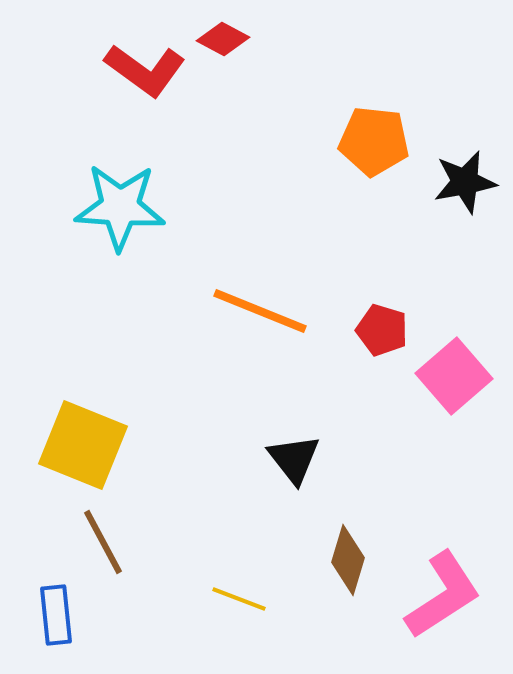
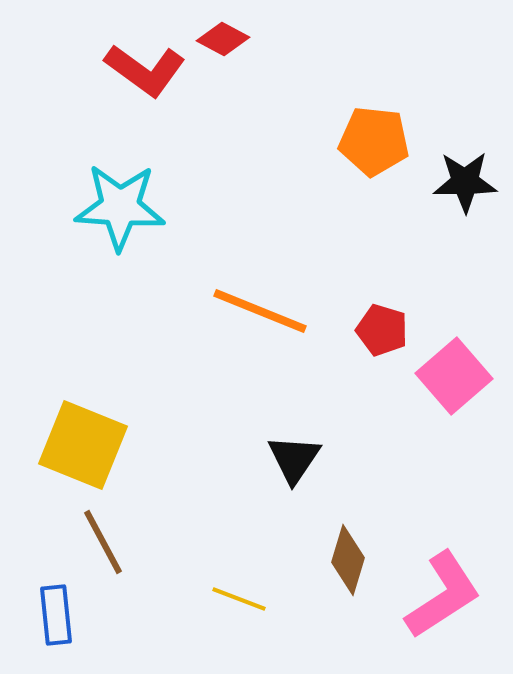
black star: rotated 10 degrees clockwise
black triangle: rotated 12 degrees clockwise
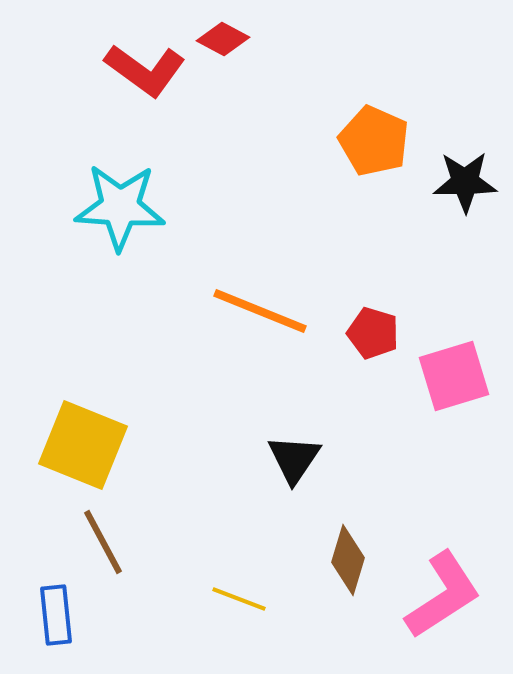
orange pentagon: rotated 18 degrees clockwise
red pentagon: moved 9 px left, 3 px down
pink square: rotated 24 degrees clockwise
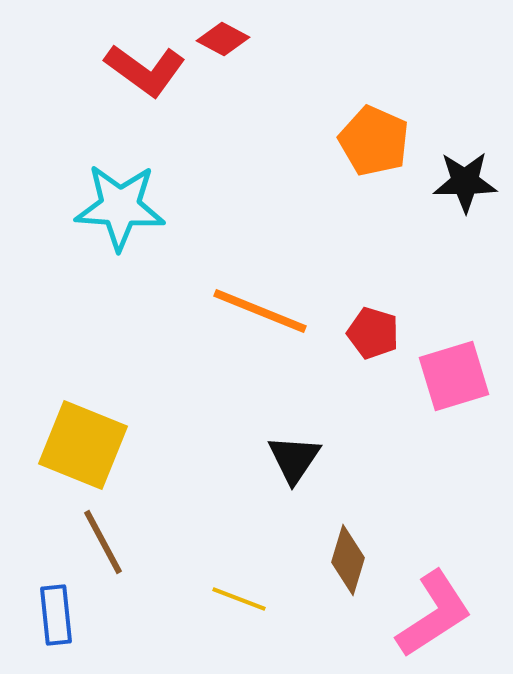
pink L-shape: moved 9 px left, 19 px down
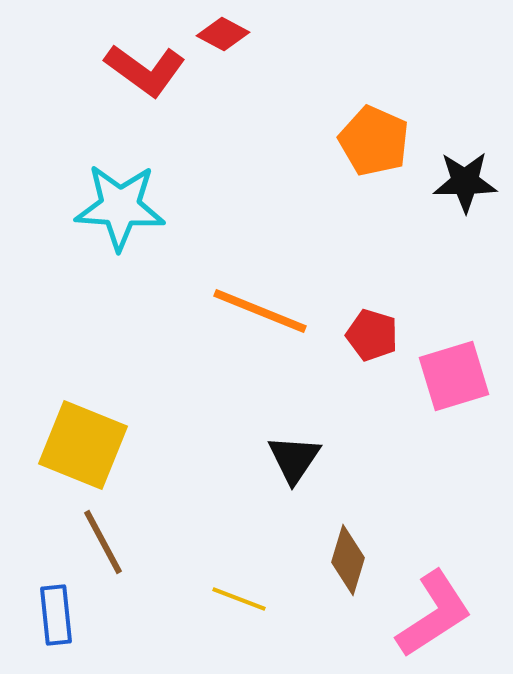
red diamond: moved 5 px up
red pentagon: moved 1 px left, 2 px down
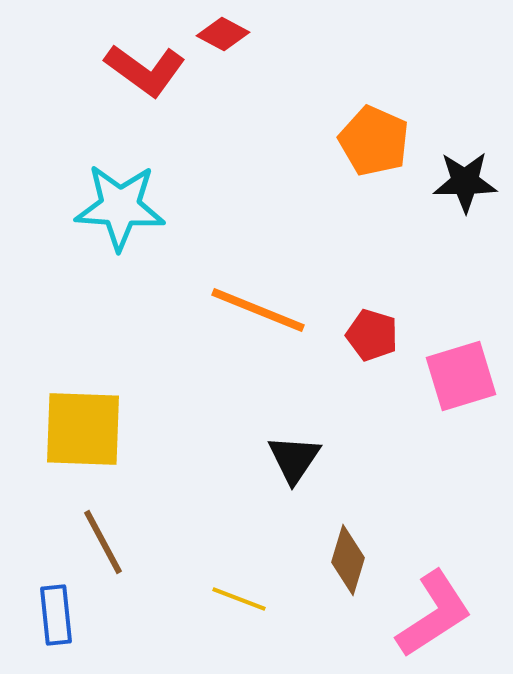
orange line: moved 2 px left, 1 px up
pink square: moved 7 px right
yellow square: moved 16 px up; rotated 20 degrees counterclockwise
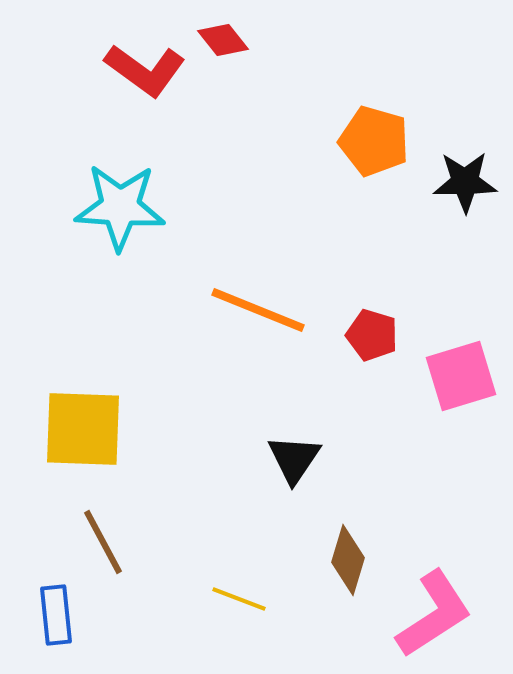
red diamond: moved 6 px down; rotated 24 degrees clockwise
orange pentagon: rotated 8 degrees counterclockwise
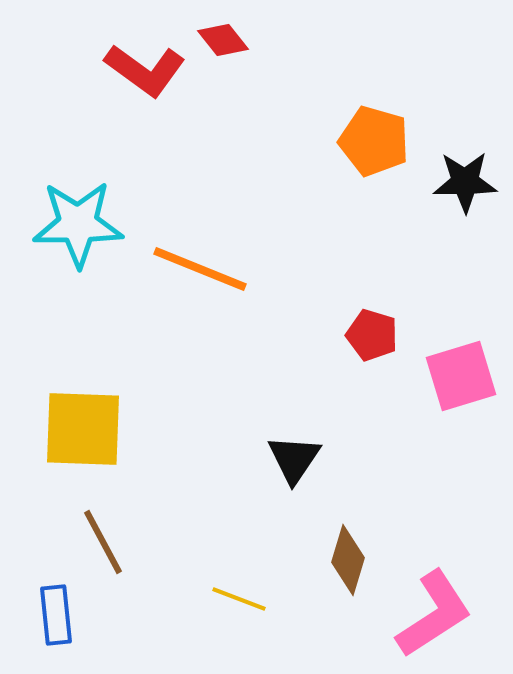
cyan star: moved 42 px left, 17 px down; rotated 4 degrees counterclockwise
orange line: moved 58 px left, 41 px up
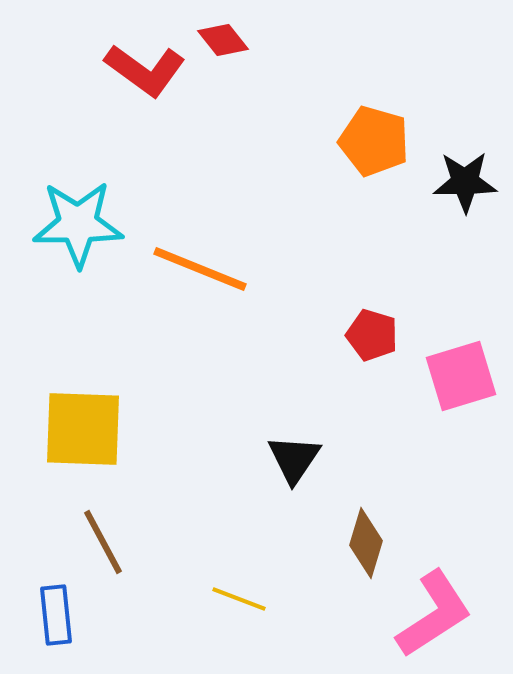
brown diamond: moved 18 px right, 17 px up
